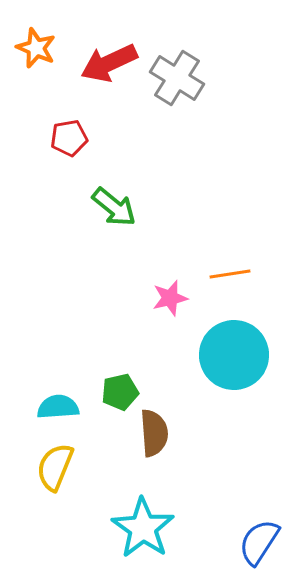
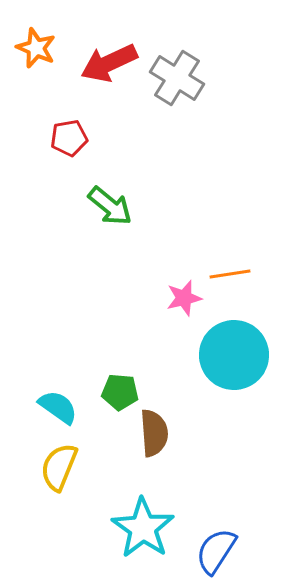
green arrow: moved 4 px left, 1 px up
pink star: moved 14 px right
green pentagon: rotated 18 degrees clockwise
cyan semicircle: rotated 39 degrees clockwise
yellow semicircle: moved 4 px right
blue semicircle: moved 43 px left, 9 px down
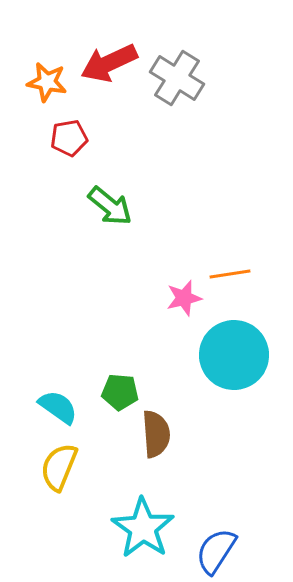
orange star: moved 11 px right, 34 px down; rotated 12 degrees counterclockwise
brown semicircle: moved 2 px right, 1 px down
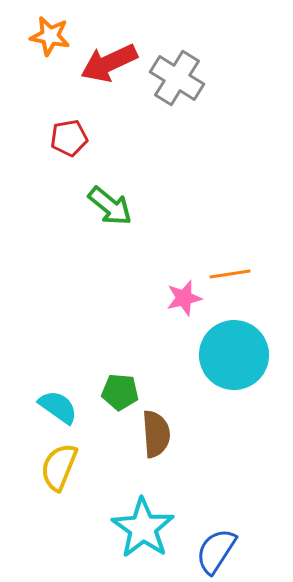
orange star: moved 3 px right, 46 px up
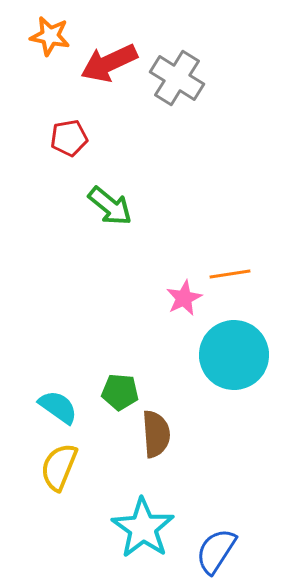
pink star: rotated 12 degrees counterclockwise
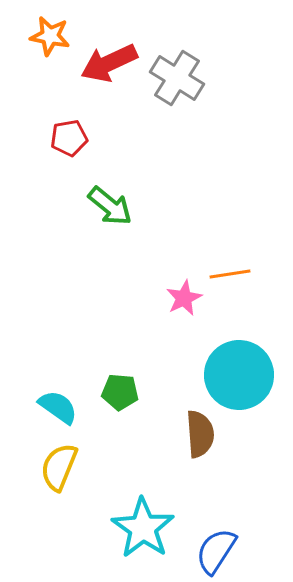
cyan circle: moved 5 px right, 20 px down
brown semicircle: moved 44 px right
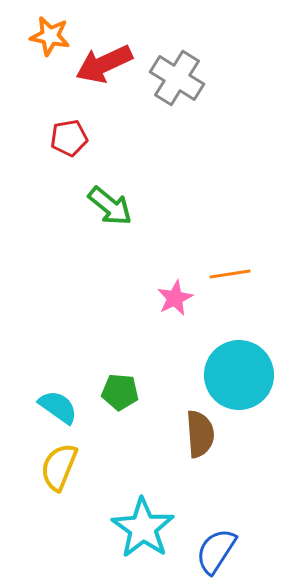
red arrow: moved 5 px left, 1 px down
pink star: moved 9 px left
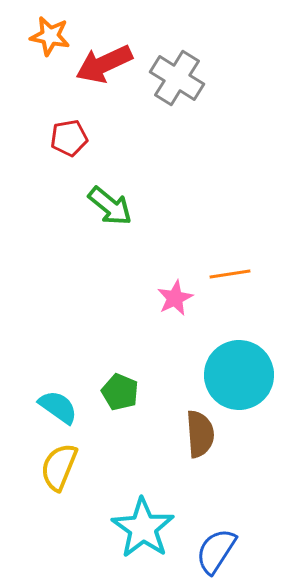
green pentagon: rotated 18 degrees clockwise
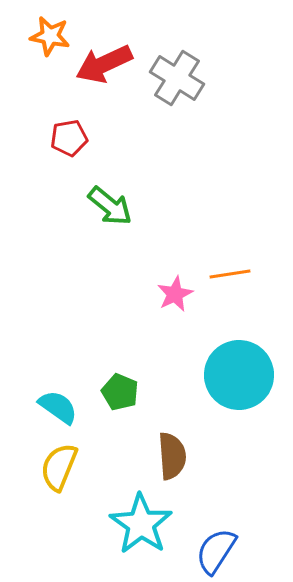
pink star: moved 4 px up
brown semicircle: moved 28 px left, 22 px down
cyan star: moved 2 px left, 4 px up
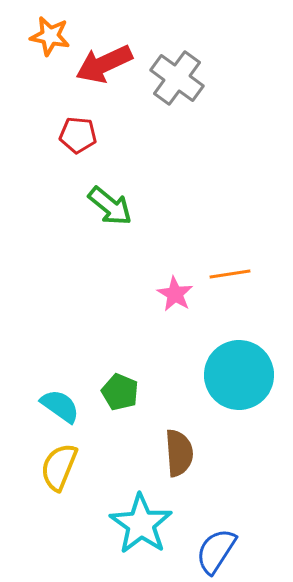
gray cross: rotated 4 degrees clockwise
red pentagon: moved 9 px right, 3 px up; rotated 15 degrees clockwise
pink star: rotated 15 degrees counterclockwise
cyan semicircle: moved 2 px right, 1 px up
brown semicircle: moved 7 px right, 3 px up
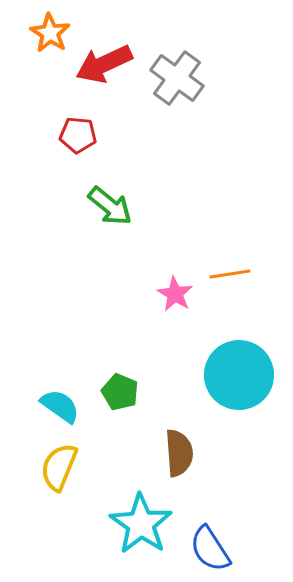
orange star: moved 3 px up; rotated 21 degrees clockwise
blue semicircle: moved 6 px left, 2 px up; rotated 66 degrees counterclockwise
